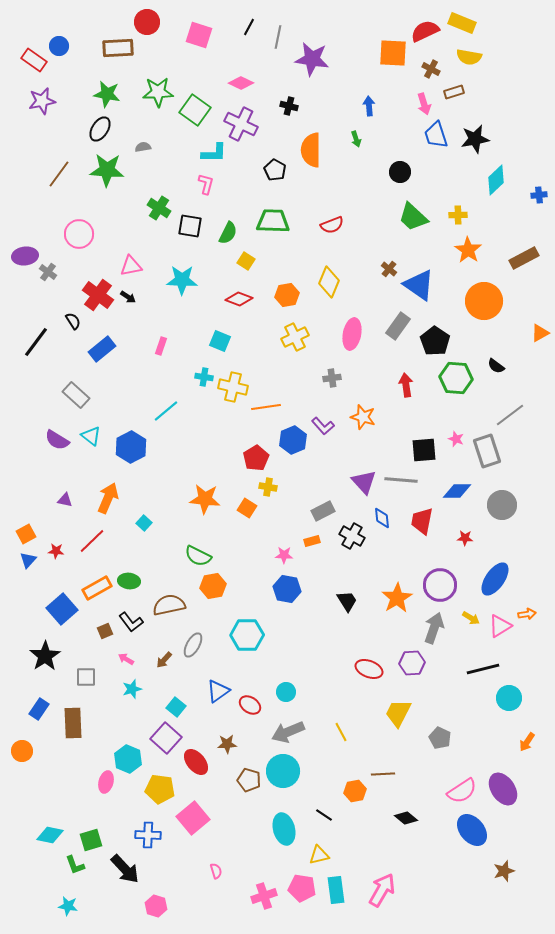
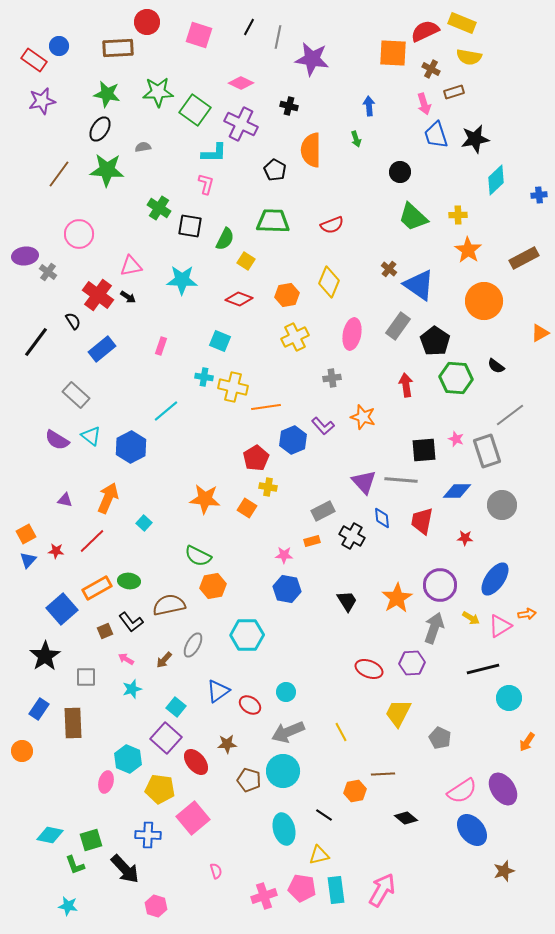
green semicircle at (228, 233): moved 3 px left, 6 px down
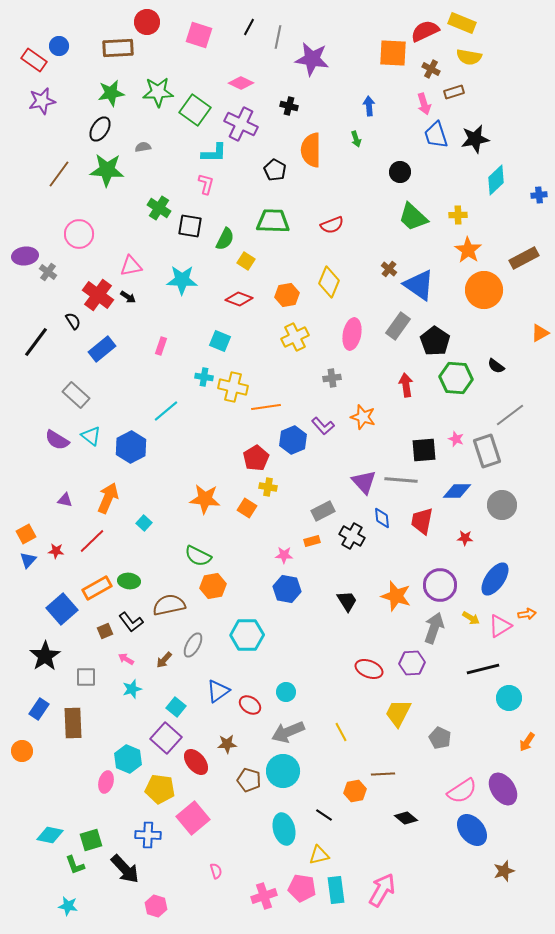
green star at (107, 94): moved 4 px right, 1 px up; rotated 20 degrees counterclockwise
orange circle at (484, 301): moved 11 px up
orange star at (397, 598): moved 1 px left, 2 px up; rotated 24 degrees counterclockwise
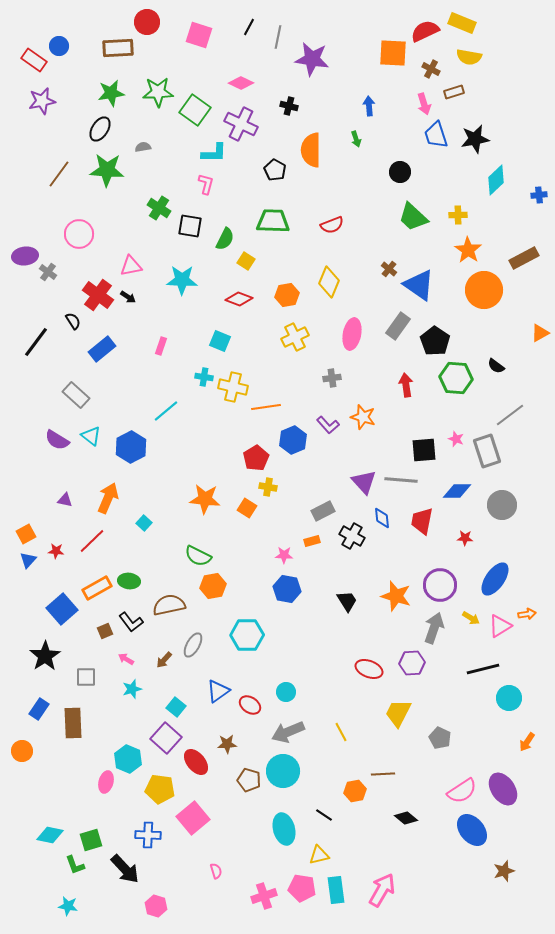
purple L-shape at (323, 426): moved 5 px right, 1 px up
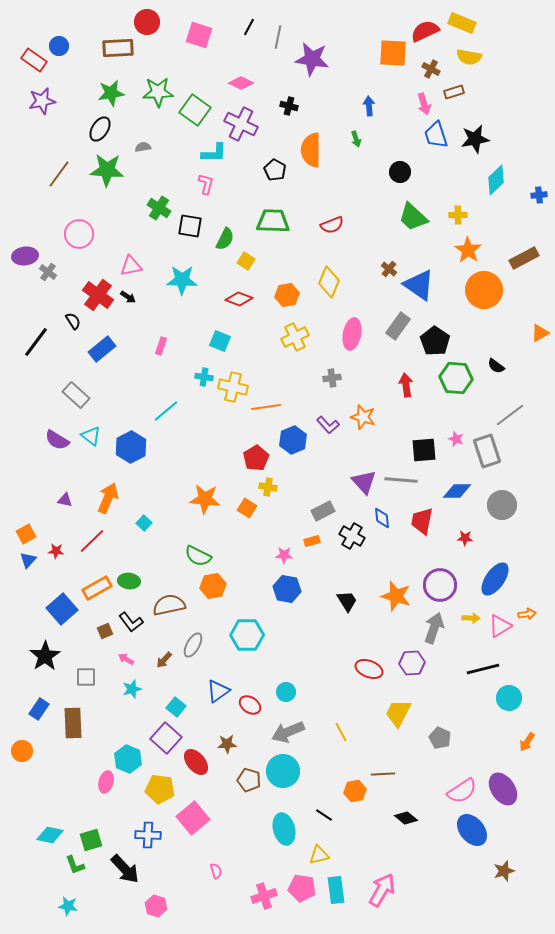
yellow arrow at (471, 618): rotated 30 degrees counterclockwise
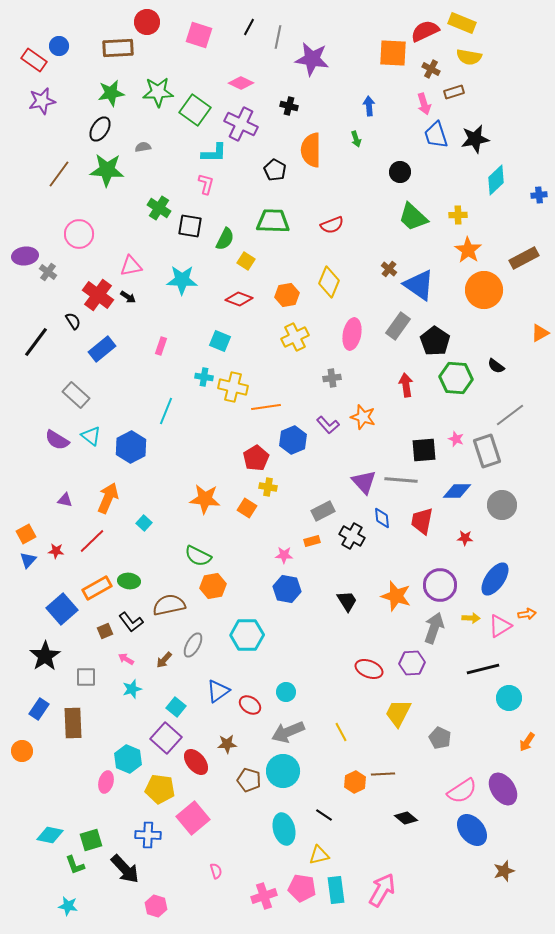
cyan line at (166, 411): rotated 28 degrees counterclockwise
orange hexagon at (355, 791): moved 9 px up; rotated 15 degrees counterclockwise
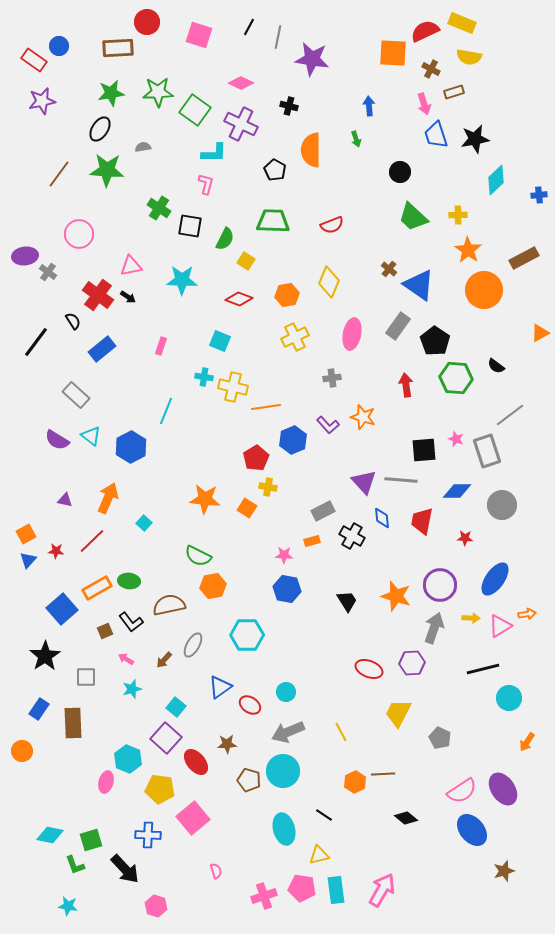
blue triangle at (218, 691): moved 2 px right, 4 px up
